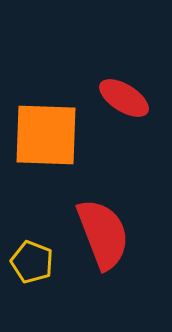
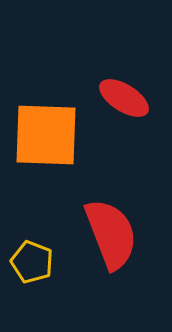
red semicircle: moved 8 px right
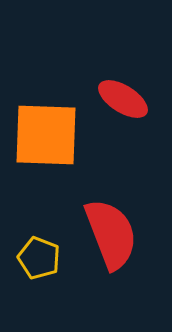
red ellipse: moved 1 px left, 1 px down
yellow pentagon: moved 7 px right, 4 px up
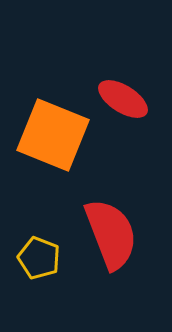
orange square: moved 7 px right; rotated 20 degrees clockwise
